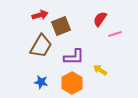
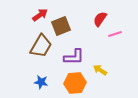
red arrow: rotated 21 degrees counterclockwise
orange hexagon: moved 3 px right; rotated 25 degrees clockwise
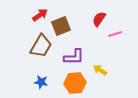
red semicircle: moved 1 px left
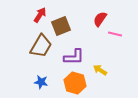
red arrow: rotated 21 degrees counterclockwise
red semicircle: moved 1 px right
pink line: rotated 32 degrees clockwise
orange hexagon: rotated 20 degrees clockwise
